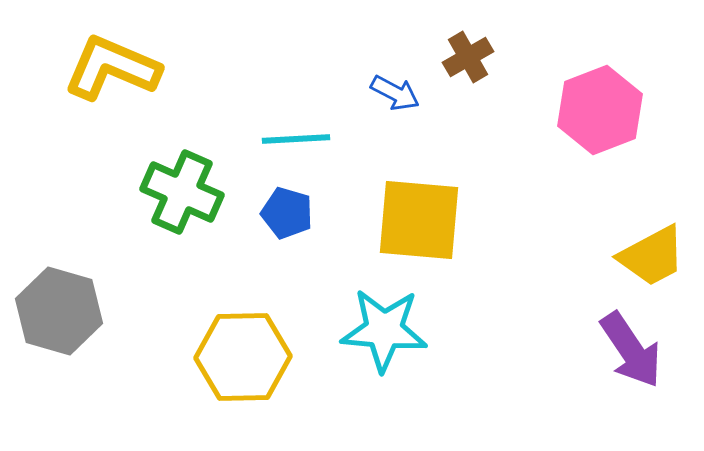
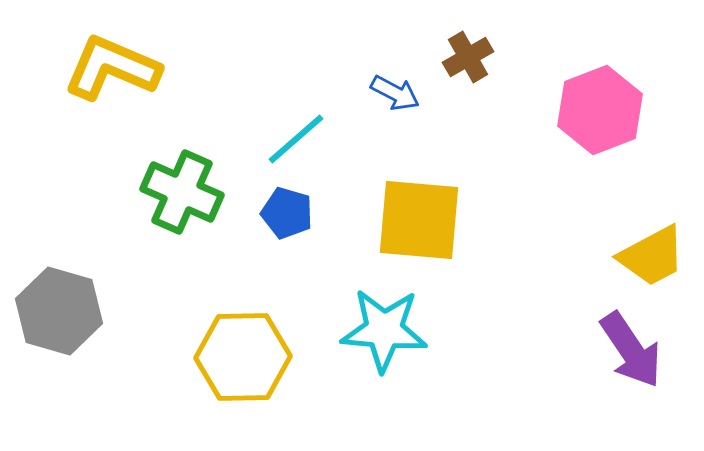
cyan line: rotated 38 degrees counterclockwise
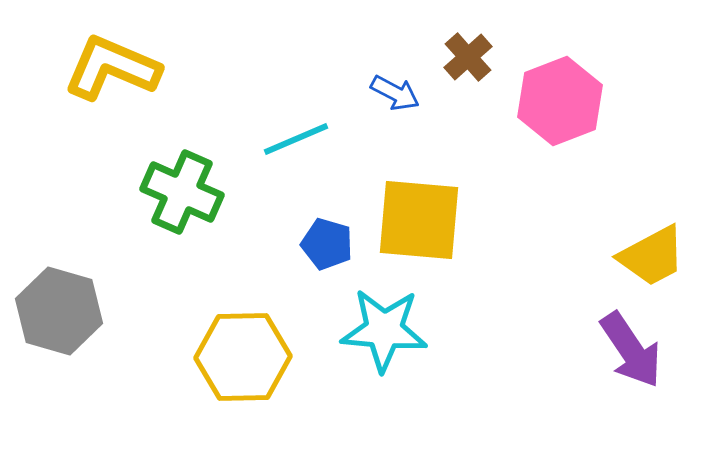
brown cross: rotated 12 degrees counterclockwise
pink hexagon: moved 40 px left, 9 px up
cyan line: rotated 18 degrees clockwise
blue pentagon: moved 40 px right, 31 px down
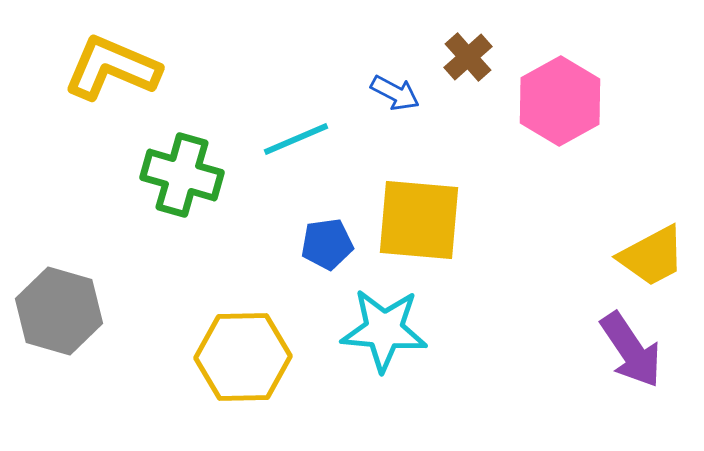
pink hexagon: rotated 8 degrees counterclockwise
green cross: moved 17 px up; rotated 8 degrees counterclockwise
blue pentagon: rotated 24 degrees counterclockwise
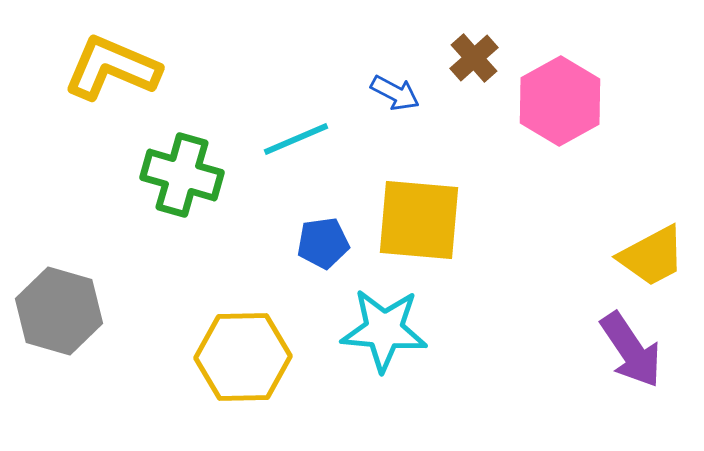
brown cross: moved 6 px right, 1 px down
blue pentagon: moved 4 px left, 1 px up
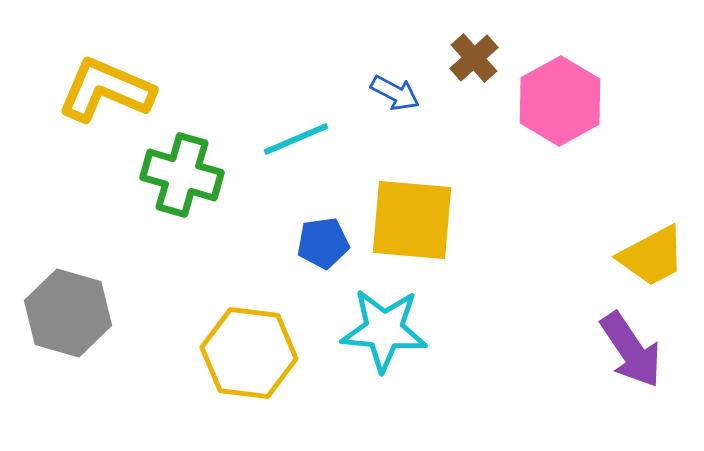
yellow L-shape: moved 6 px left, 22 px down
yellow square: moved 7 px left
gray hexagon: moved 9 px right, 2 px down
yellow hexagon: moved 6 px right, 4 px up; rotated 8 degrees clockwise
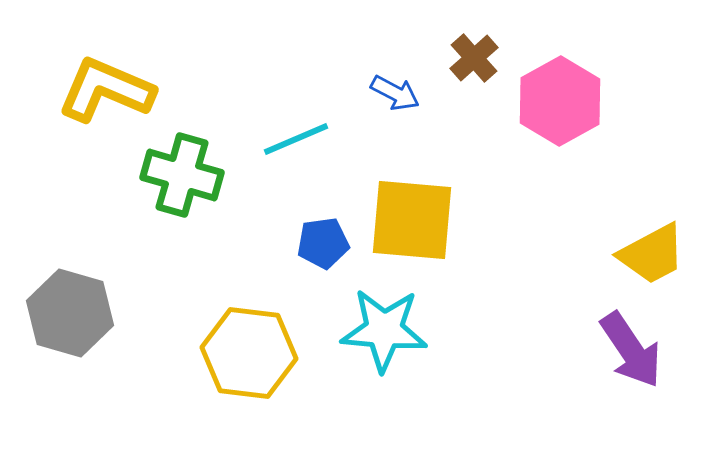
yellow trapezoid: moved 2 px up
gray hexagon: moved 2 px right
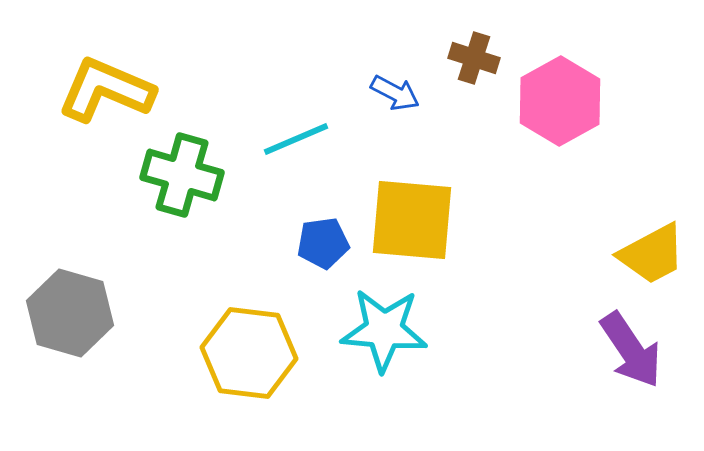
brown cross: rotated 30 degrees counterclockwise
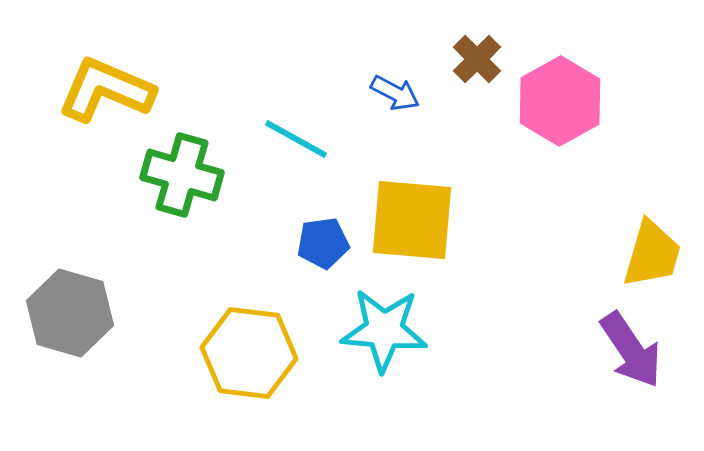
brown cross: moved 3 px right, 1 px down; rotated 27 degrees clockwise
cyan line: rotated 52 degrees clockwise
yellow trapezoid: rotated 46 degrees counterclockwise
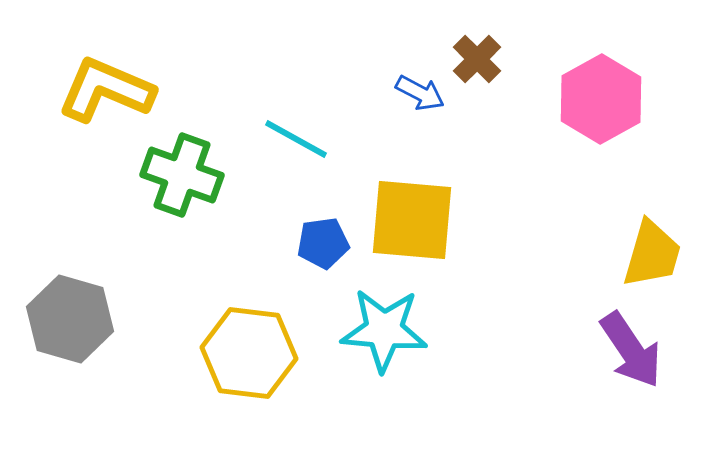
blue arrow: moved 25 px right
pink hexagon: moved 41 px right, 2 px up
green cross: rotated 4 degrees clockwise
gray hexagon: moved 6 px down
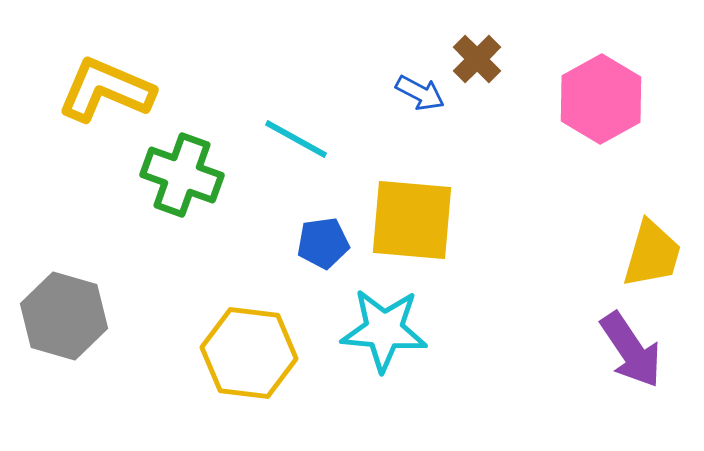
gray hexagon: moved 6 px left, 3 px up
